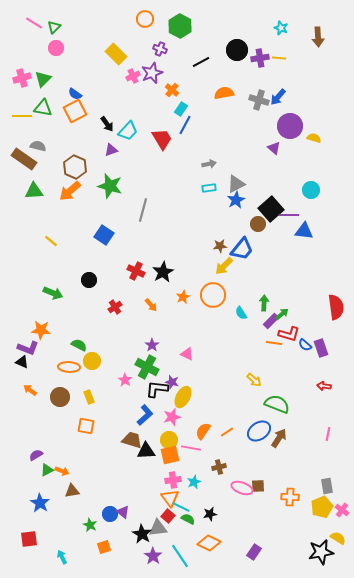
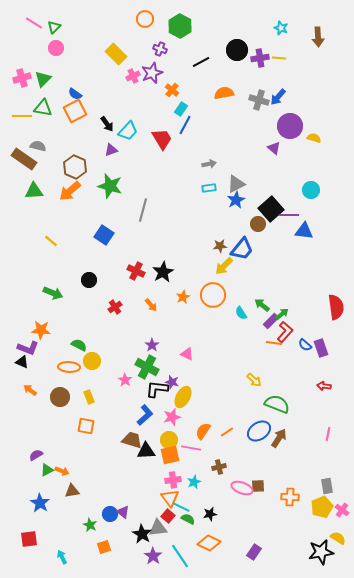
green arrow at (264, 303): moved 2 px left, 2 px down; rotated 56 degrees counterclockwise
red L-shape at (289, 334): moved 4 px left, 2 px up; rotated 65 degrees counterclockwise
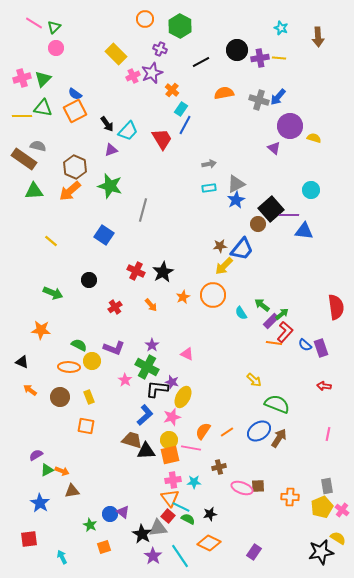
purple L-shape at (28, 348): moved 86 px right
cyan star at (194, 482): rotated 24 degrees clockwise
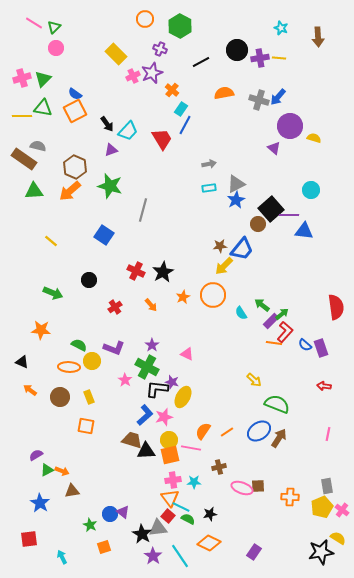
pink star at (172, 417): moved 8 px left
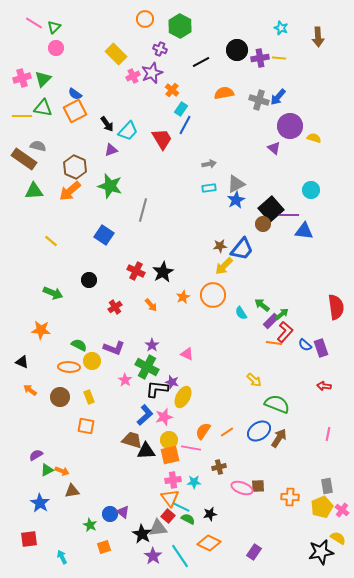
brown circle at (258, 224): moved 5 px right
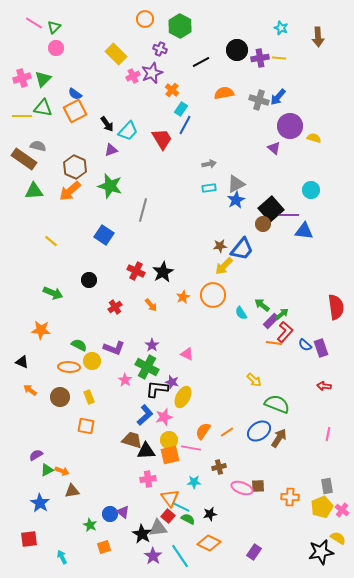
pink cross at (173, 480): moved 25 px left, 1 px up
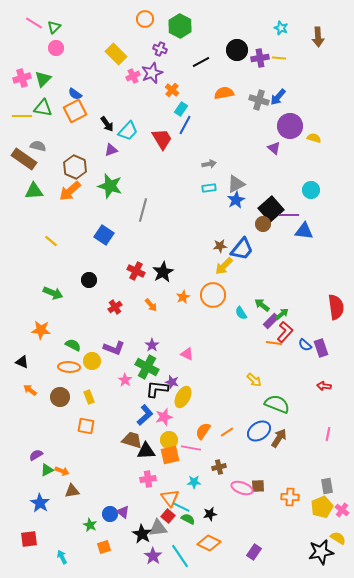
green semicircle at (79, 345): moved 6 px left
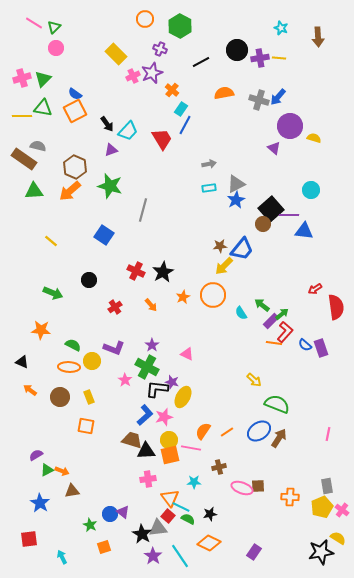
red arrow at (324, 386): moved 9 px left, 97 px up; rotated 40 degrees counterclockwise
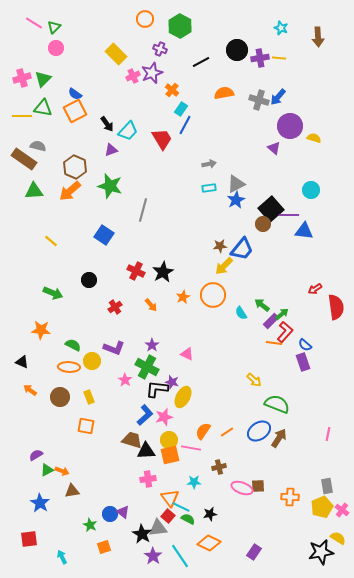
purple rectangle at (321, 348): moved 18 px left, 14 px down
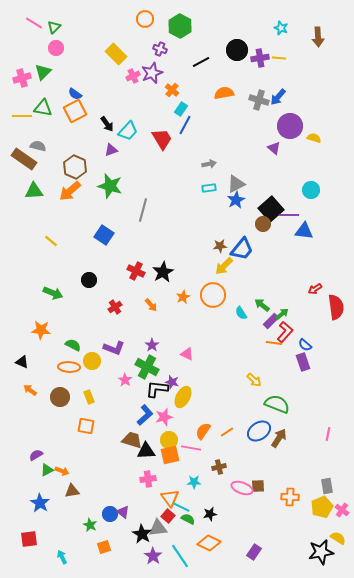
green triangle at (43, 79): moved 7 px up
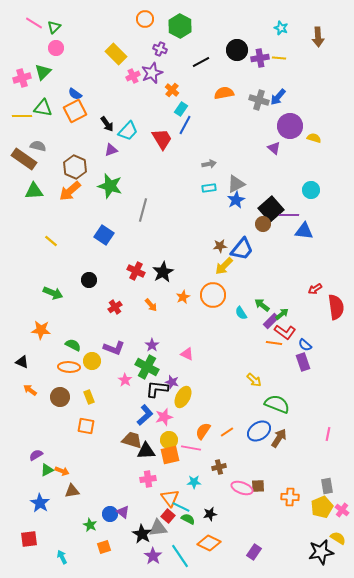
red L-shape at (285, 332): rotated 85 degrees clockwise
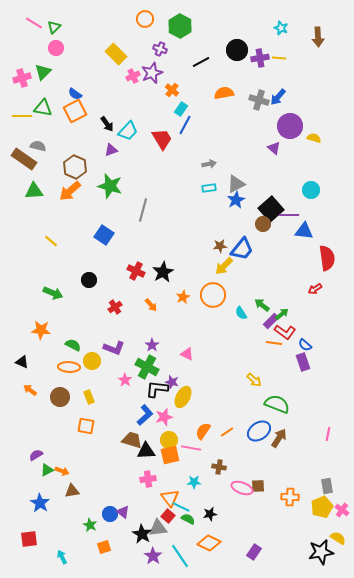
red semicircle at (336, 307): moved 9 px left, 49 px up
brown cross at (219, 467): rotated 24 degrees clockwise
